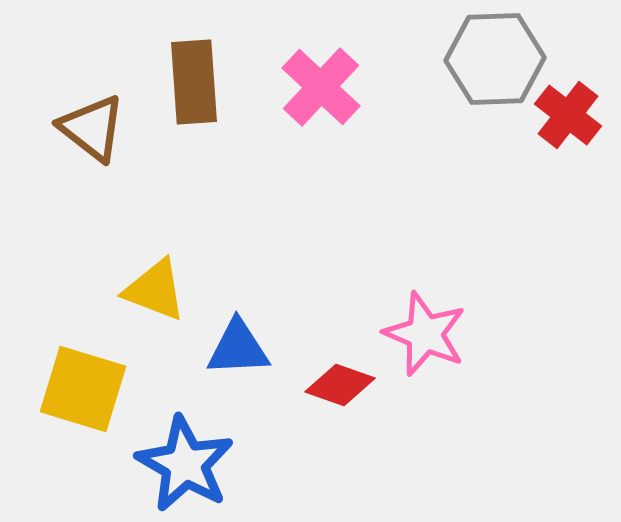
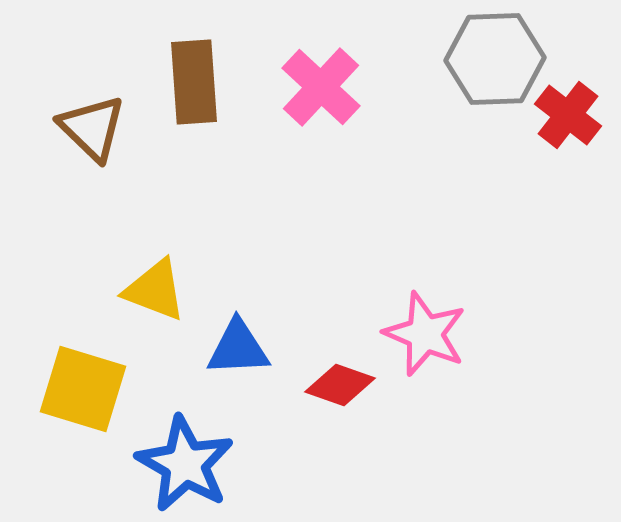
brown triangle: rotated 6 degrees clockwise
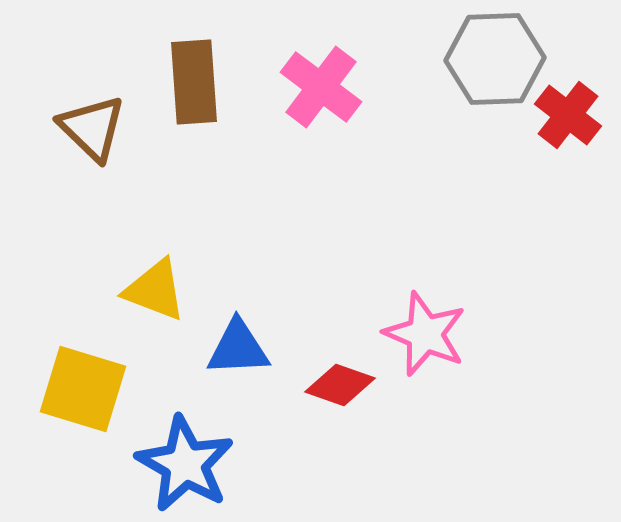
pink cross: rotated 6 degrees counterclockwise
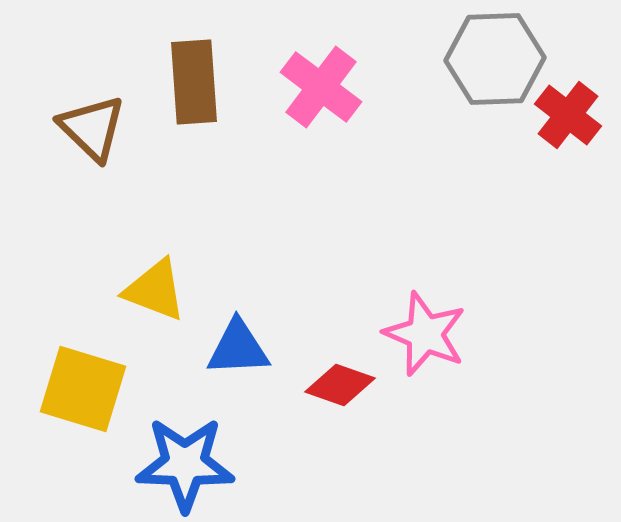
blue star: rotated 28 degrees counterclockwise
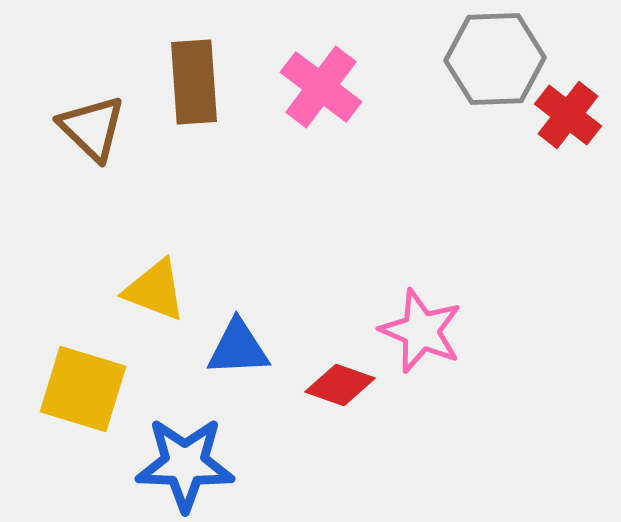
pink star: moved 4 px left, 3 px up
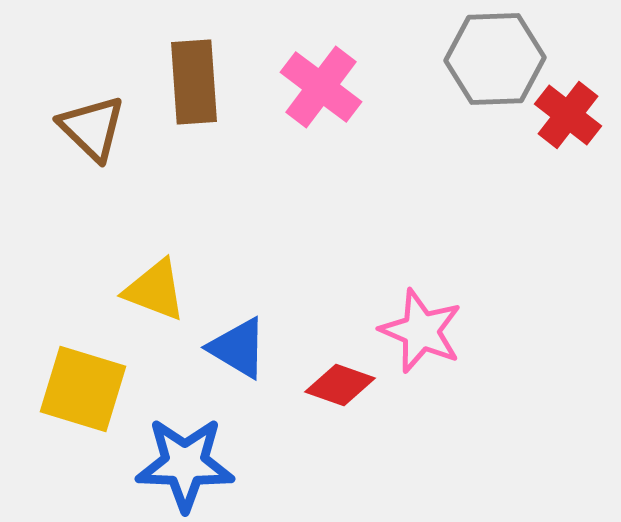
blue triangle: rotated 34 degrees clockwise
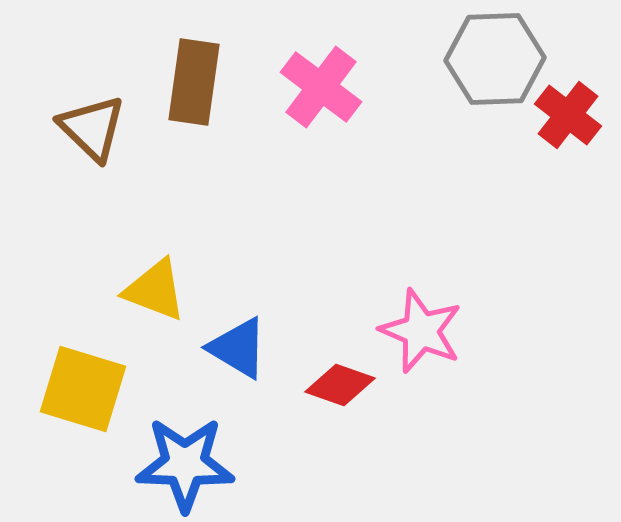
brown rectangle: rotated 12 degrees clockwise
